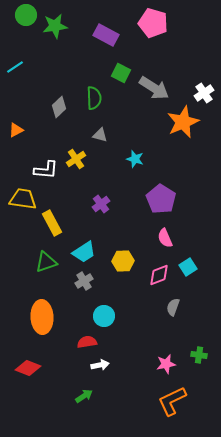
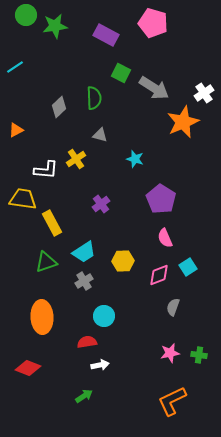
pink star: moved 4 px right, 11 px up
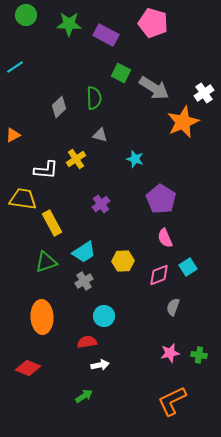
green star: moved 14 px right, 2 px up; rotated 10 degrees clockwise
orange triangle: moved 3 px left, 5 px down
